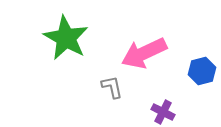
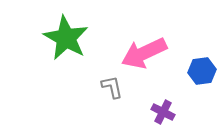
blue hexagon: rotated 8 degrees clockwise
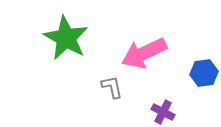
blue hexagon: moved 2 px right, 2 px down
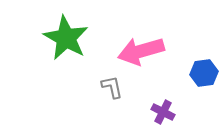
pink arrow: moved 3 px left, 2 px up; rotated 9 degrees clockwise
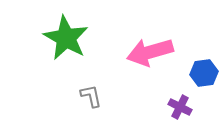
pink arrow: moved 9 px right, 1 px down
gray L-shape: moved 21 px left, 9 px down
purple cross: moved 17 px right, 5 px up
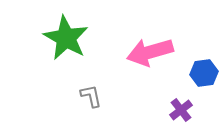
purple cross: moved 1 px right, 3 px down; rotated 25 degrees clockwise
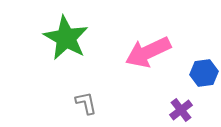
pink arrow: moved 2 px left; rotated 9 degrees counterclockwise
gray L-shape: moved 5 px left, 7 px down
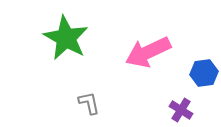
gray L-shape: moved 3 px right
purple cross: rotated 20 degrees counterclockwise
